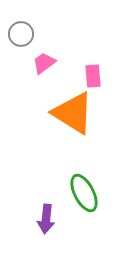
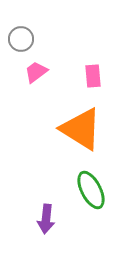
gray circle: moved 5 px down
pink trapezoid: moved 8 px left, 9 px down
orange triangle: moved 8 px right, 16 px down
green ellipse: moved 7 px right, 3 px up
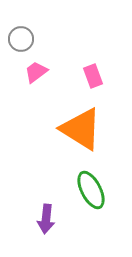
pink rectangle: rotated 15 degrees counterclockwise
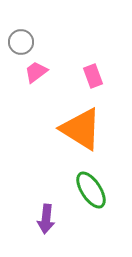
gray circle: moved 3 px down
green ellipse: rotated 6 degrees counterclockwise
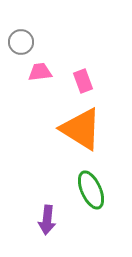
pink trapezoid: moved 4 px right; rotated 30 degrees clockwise
pink rectangle: moved 10 px left, 5 px down
green ellipse: rotated 9 degrees clockwise
purple arrow: moved 1 px right, 1 px down
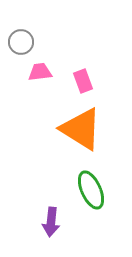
purple arrow: moved 4 px right, 2 px down
